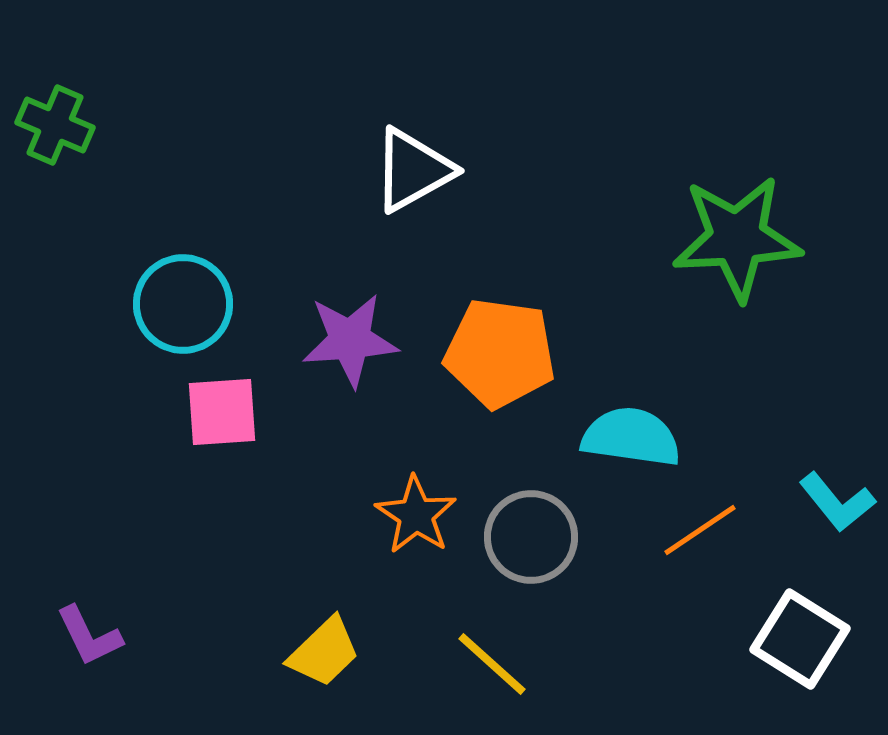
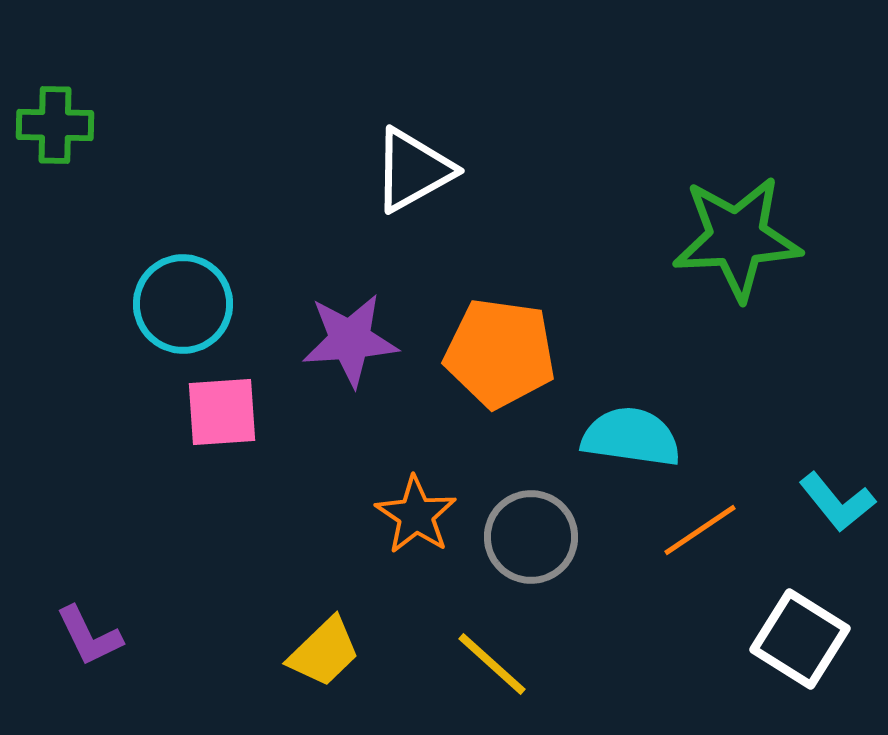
green cross: rotated 22 degrees counterclockwise
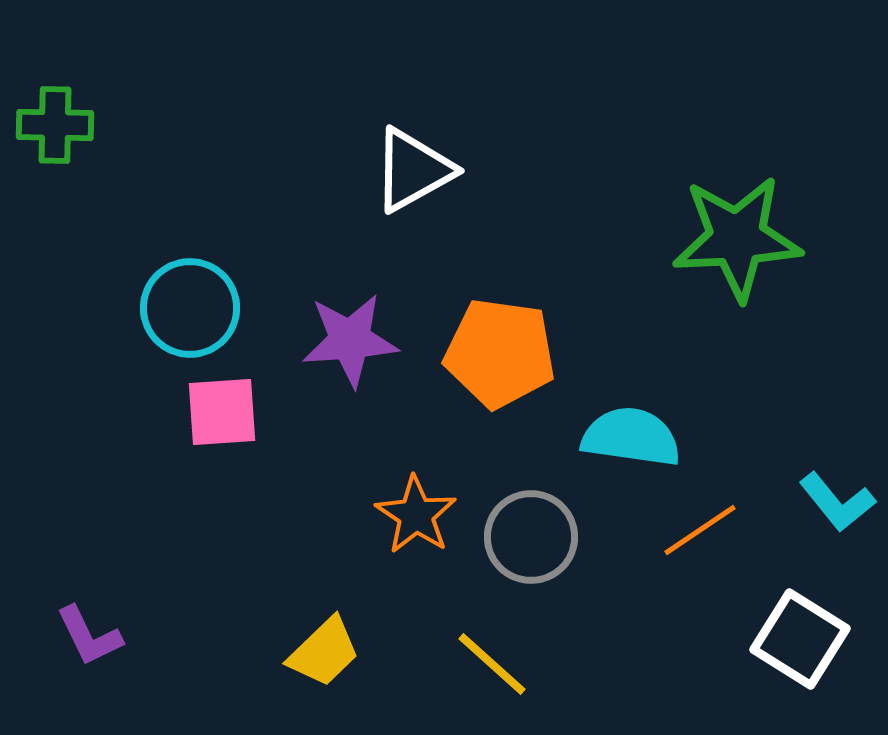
cyan circle: moved 7 px right, 4 px down
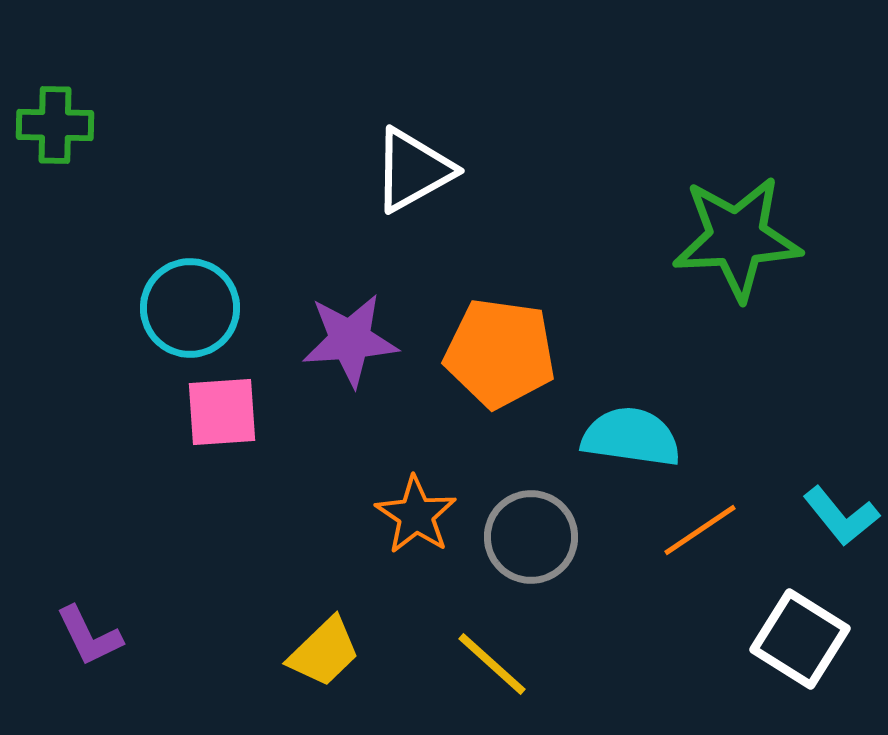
cyan L-shape: moved 4 px right, 14 px down
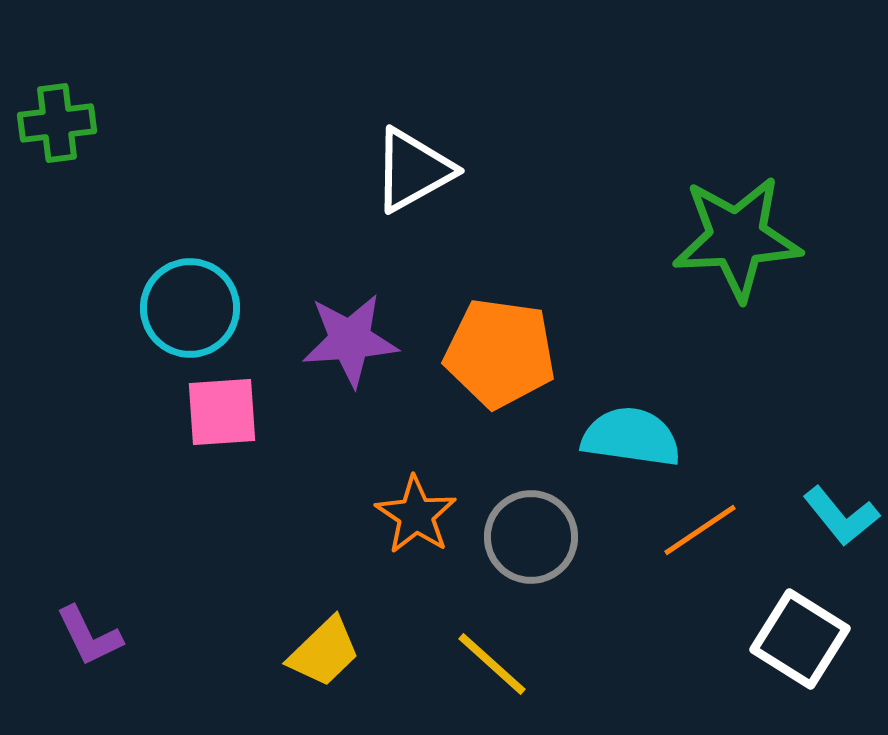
green cross: moved 2 px right, 2 px up; rotated 8 degrees counterclockwise
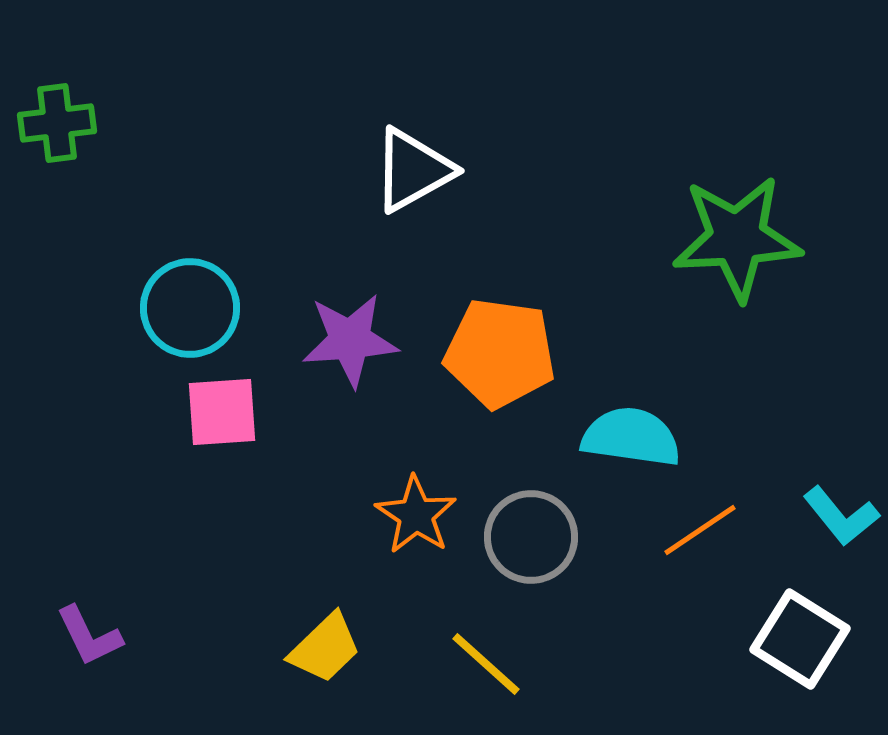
yellow trapezoid: moved 1 px right, 4 px up
yellow line: moved 6 px left
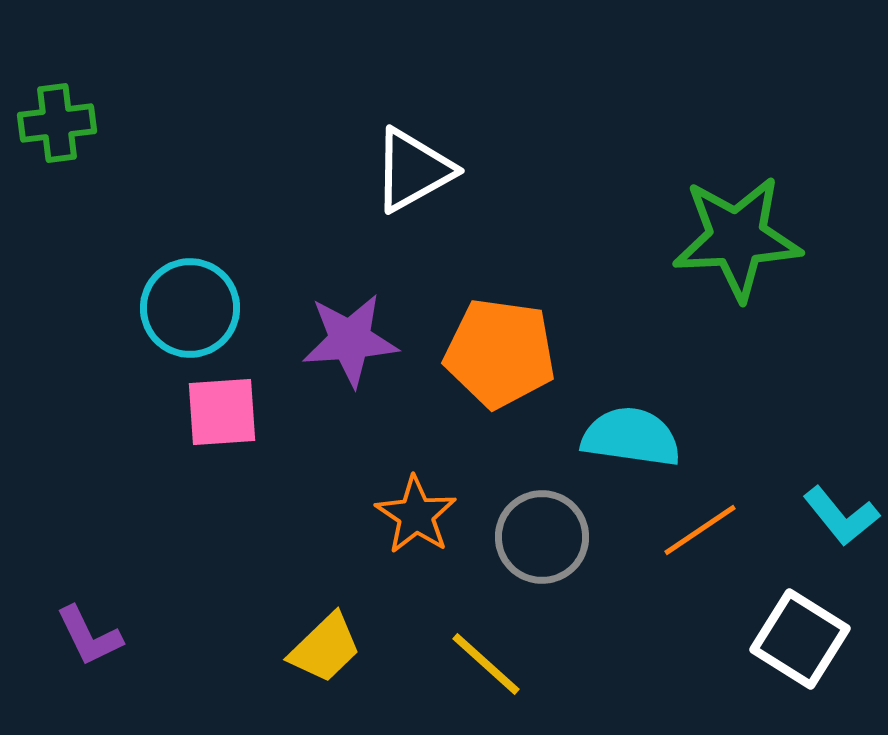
gray circle: moved 11 px right
